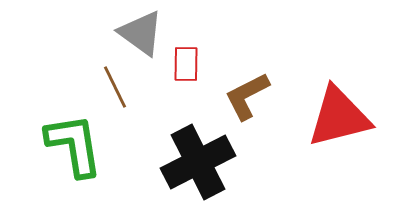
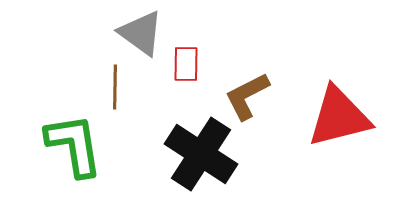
brown line: rotated 27 degrees clockwise
black cross: moved 3 px right, 8 px up; rotated 30 degrees counterclockwise
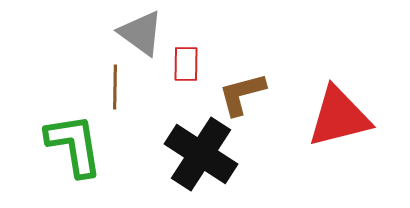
brown L-shape: moved 5 px left, 2 px up; rotated 12 degrees clockwise
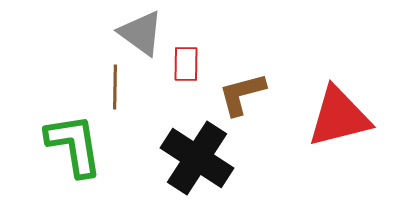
black cross: moved 4 px left, 4 px down
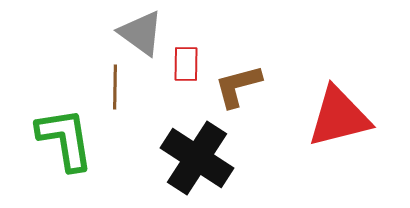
brown L-shape: moved 4 px left, 8 px up
green L-shape: moved 9 px left, 6 px up
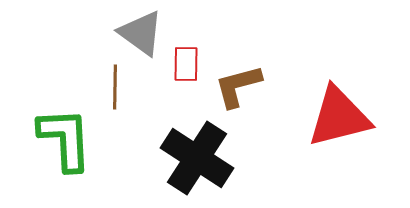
green L-shape: rotated 6 degrees clockwise
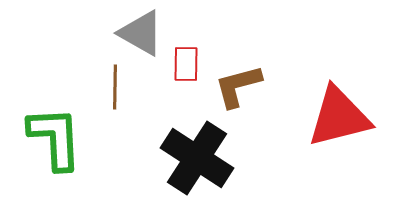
gray triangle: rotated 6 degrees counterclockwise
green L-shape: moved 10 px left, 1 px up
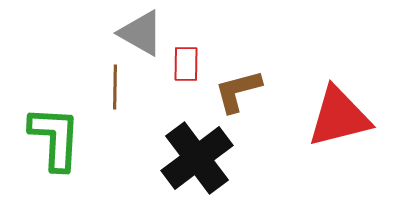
brown L-shape: moved 5 px down
green L-shape: rotated 6 degrees clockwise
black cross: rotated 20 degrees clockwise
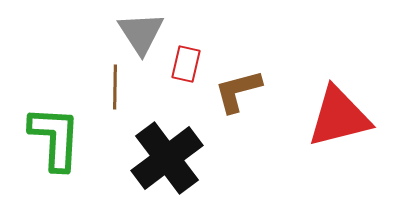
gray triangle: rotated 27 degrees clockwise
red rectangle: rotated 12 degrees clockwise
black cross: moved 30 px left
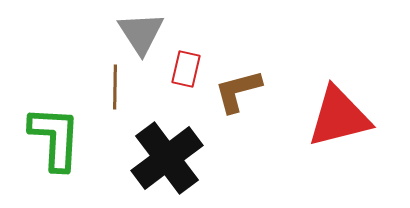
red rectangle: moved 5 px down
